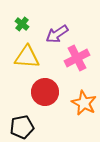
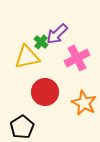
green cross: moved 19 px right, 18 px down
purple arrow: rotated 10 degrees counterclockwise
yellow triangle: rotated 16 degrees counterclockwise
black pentagon: rotated 20 degrees counterclockwise
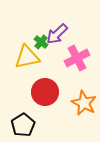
black pentagon: moved 1 px right, 2 px up
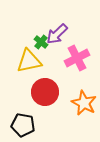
yellow triangle: moved 2 px right, 4 px down
black pentagon: rotated 30 degrees counterclockwise
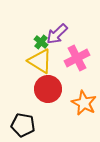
yellow triangle: moved 11 px right; rotated 44 degrees clockwise
red circle: moved 3 px right, 3 px up
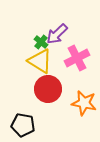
orange star: rotated 15 degrees counterclockwise
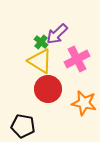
pink cross: moved 1 px down
black pentagon: moved 1 px down
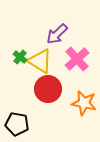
green cross: moved 21 px left, 15 px down
pink cross: rotated 15 degrees counterclockwise
black pentagon: moved 6 px left, 2 px up
